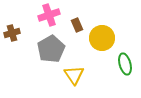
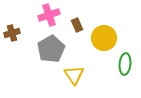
yellow circle: moved 2 px right
green ellipse: rotated 20 degrees clockwise
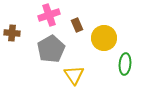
brown cross: rotated 21 degrees clockwise
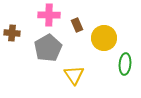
pink cross: rotated 20 degrees clockwise
gray pentagon: moved 3 px left, 1 px up
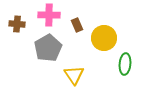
brown cross: moved 5 px right, 9 px up
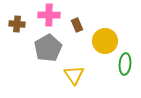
yellow circle: moved 1 px right, 3 px down
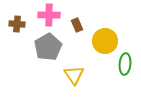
gray pentagon: moved 1 px up
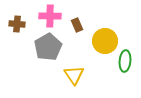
pink cross: moved 1 px right, 1 px down
green ellipse: moved 3 px up
